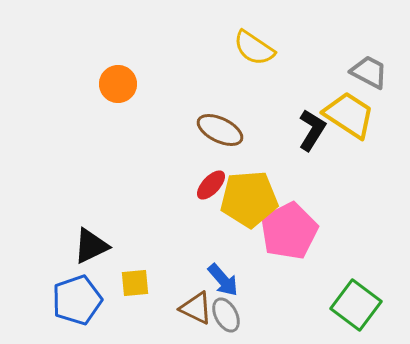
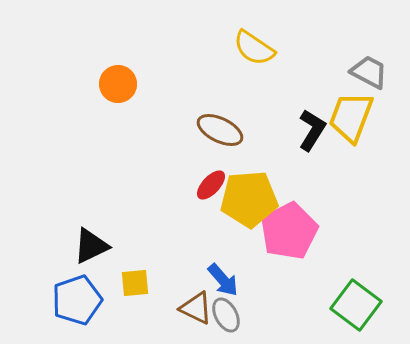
yellow trapezoid: moved 2 px right, 2 px down; rotated 102 degrees counterclockwise
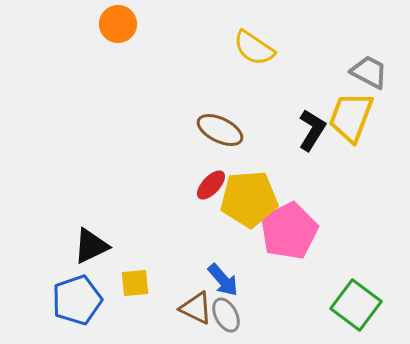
orange circle: moved 60 px up
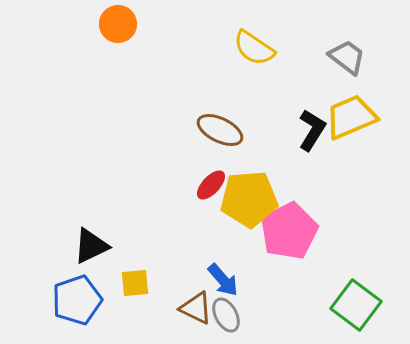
gray trapezoid: moved 22 px left, 15 px up; rotated 9 degrees clockwise
yellow trapezoid: rotated 46 degrees clockwise
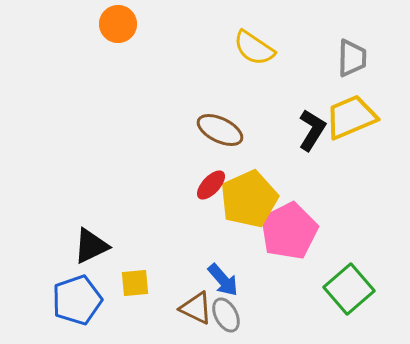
gray trapezoid: moved 5 px right, 1 px down; rotated 54 degrees clockwise
yellow pentagon: rotated 20 degrees counterclockwise
green square: moved 7 px left, 16 px up; rotated 12 degrees clockwise
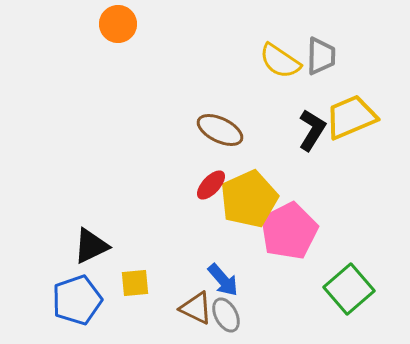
yellow semicircle: moved 26 px right, 13 px down
gray trapezoid: moved 31 px left, 2 px up
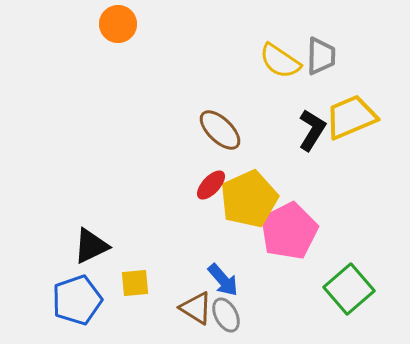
brown ellipse: rotated 18 degrees clockwise
brown triangle: rotated 6 degrees clockwise
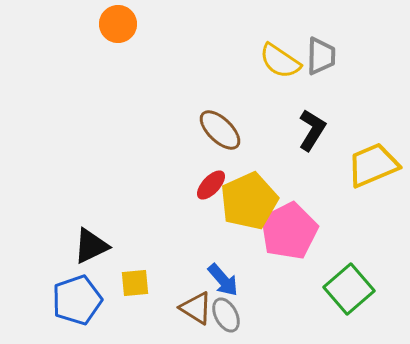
yellow trapezoid: moved 22 px right, 48 px down
yellow pentagon: moved 2 px down
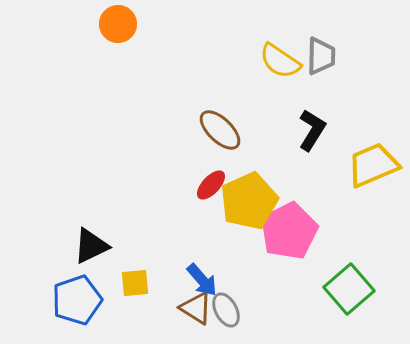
blue arrow: moved 21 px left
gray ellipse: moved 5 px up
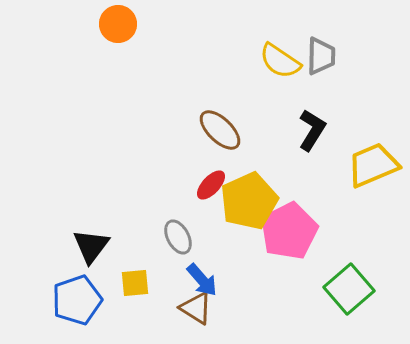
black triangle: rotated 27 degrees counterclockwise
gray ellipse: moved 48 px left, 73 px up
